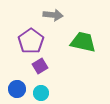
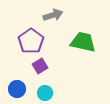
gray arrow: rotated 24 degrees counterclockwise
cyan circle: moved 4 px right
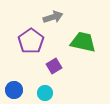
gray arrow: moved 2 px down
purple square: moved 14 px right
blue circle: moved 3 px left, 1 px down
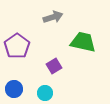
purple pentagon: moved 14 px left, 5 px down
blue circle: moved 1 px up
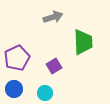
green trapezoid: rotated 76 degrees clockwise
purple pentagon: moved 12 px down; rotated 10 degrees clockwise
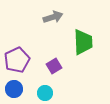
purple pentagon: moved 2 px down
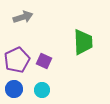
gray arrow: moved 30 px left
purple square: moved 10 px left, 5 px up; rotated 35 degrees counterclockwise
cyan circle: moved 3 px left, 3 px up
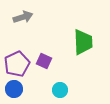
purple pentagon: moved 4 px down
cyan circle: moved 18 px right
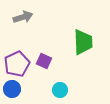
blue circle: moved 2 px left
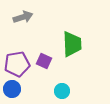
green trapezoid: moved 11 px left, 2 px down
purple pentagon: rotated 15 degrees clockwise
cyan circle: moved 2 px right, 1 px down
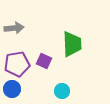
gray arrow: moved 9 px left, 11 px down; rotated 12 degrees clockwise
